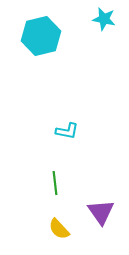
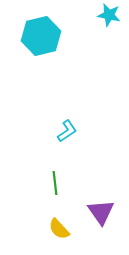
cyan star: moved 5 px right, 4 px up
cyan L-shape: rotated 45 degrees counterclockwise
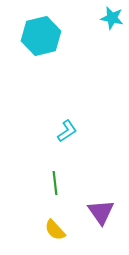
cyan star: moved 3 px right, 3 px down
yellow semicircle: moved 4 px left, 1 px down
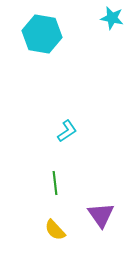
cyan hexagon: moved 1 px right, 2 px up; rotated 24 degrees clockwise
purple triangle: moved 3 px down
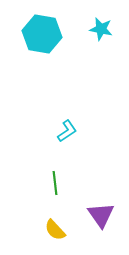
cyan star: moved 11 px left, 11 px down
